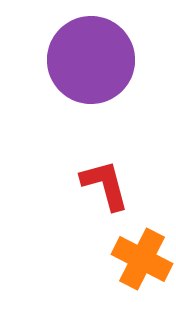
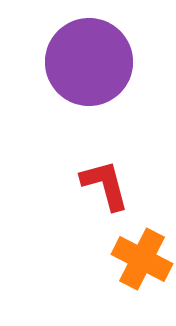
purple circle: moved 2 px left, 2 px down
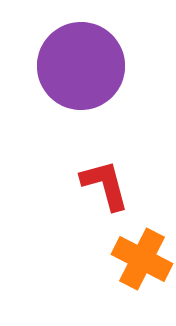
purple circle: moved 8 px left, 4 px down
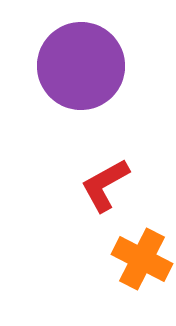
red L-shape: rotated 104 degrees counterclockwise
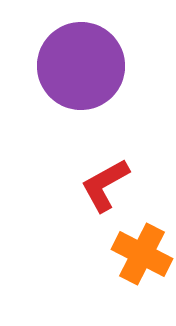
orange cross: moved 5 px up
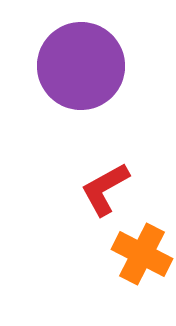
red L-shape: moved 4 px down
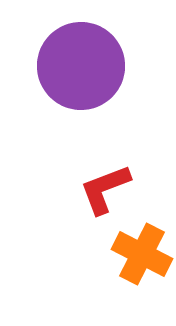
red L-shape: rotated 8 degrees clockwise
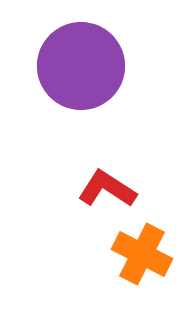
red L-shape: moved 2 px right; rotated 54 degrees clockwise
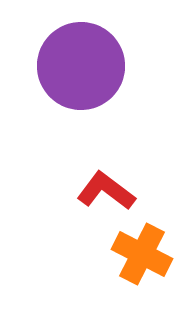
red L-shape: moved 1 px left, 2 px down; rotated 4 degrees clockwise
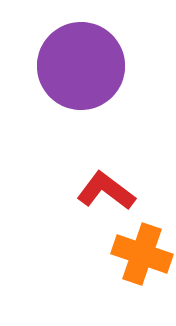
orange cross: rotated 8 degrees counterclockwise
